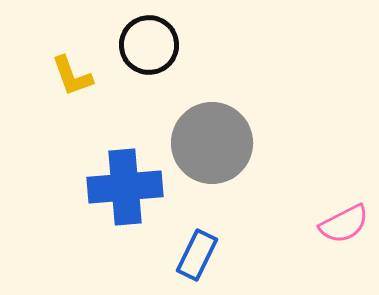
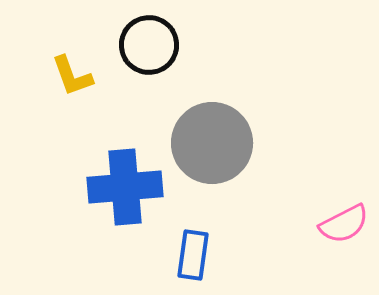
blue rectangle: moved 4 px left; rotated 18 degrees counterclockwise
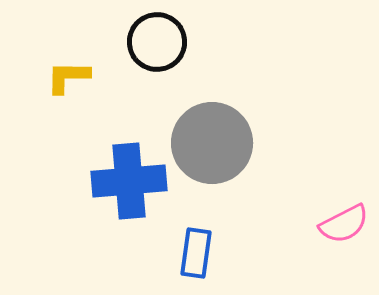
black circle: moved 8 px right, 3 px up
yellow L-shape: moved 4 px left, 1 px down; rotated 111 degrees clockwise
blue cross: moved 4 px right, 6 px up
blue rectangle: moved 3 px right, 2 px up
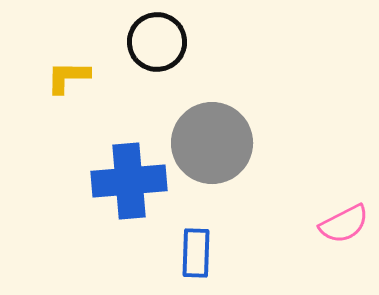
blue rectangle: rotated 6 degrees counterclockwise
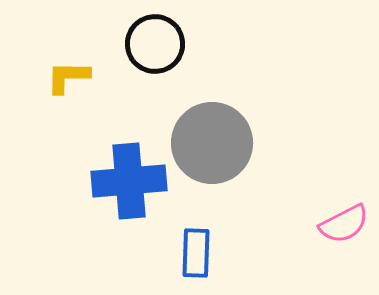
black circle: moved 2 px left, 2 px down
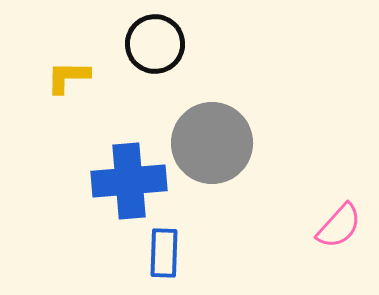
pink semicircle: moved 5 px left, 2 px down; rotated 21 degrees counterclockwise
blue rectangle: moved 32 px left
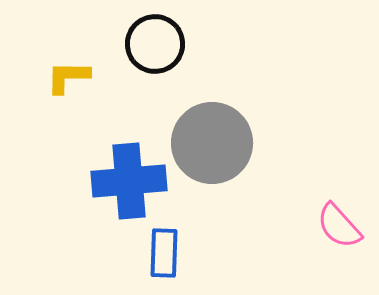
pink semicircle: rotated 96 degrees clockwise
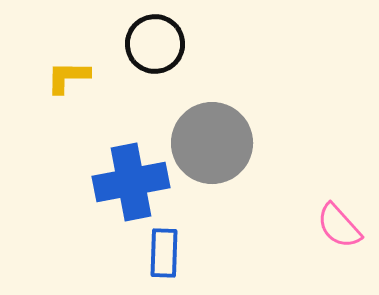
blue cross: moved 2 px right, 1 px down; rotated 6 degrees counterclockwise
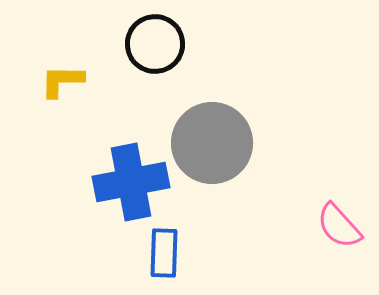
yellow L-shape: moved 6 px left, 4 px down
